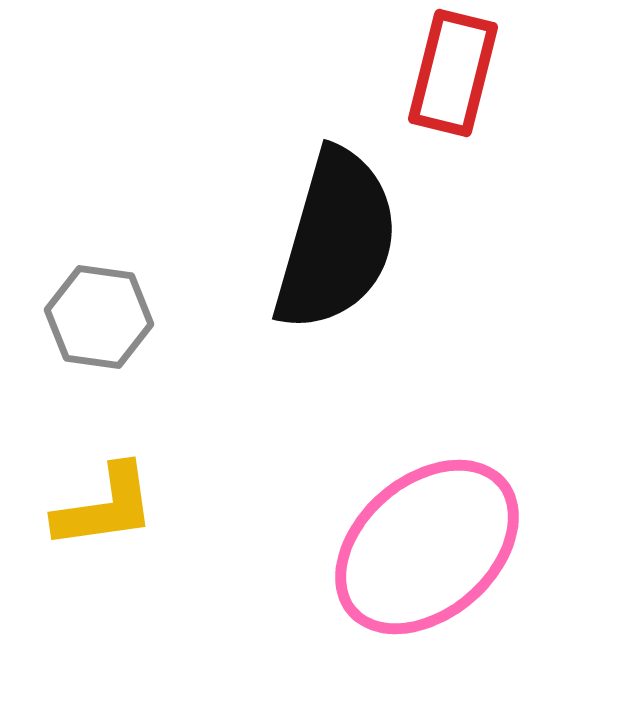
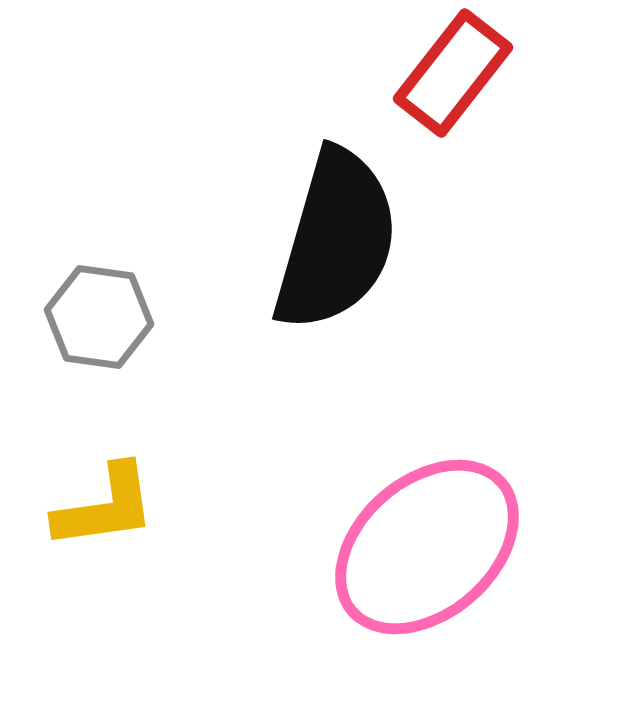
red rectangle: rotated 24 degrees clockwise
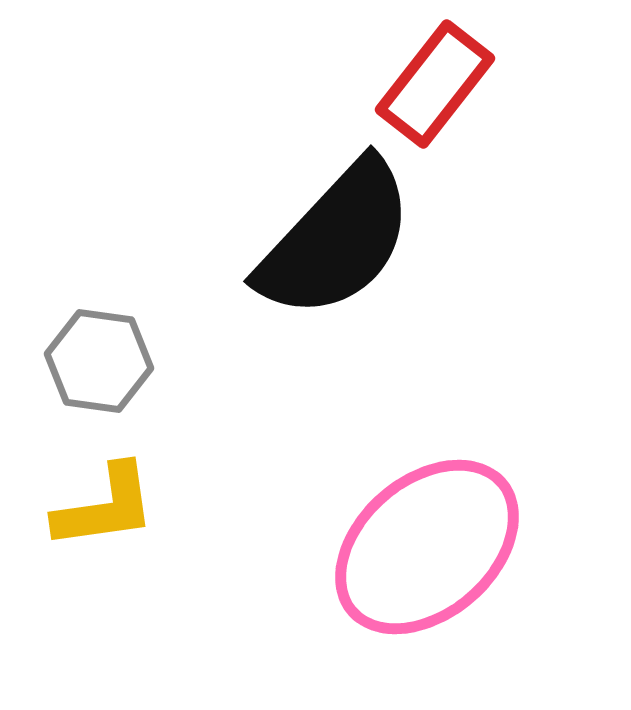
red rectangle: moved 18 px left, 11 px down
black semicircle: rotated 27 degrees clockwise
gray hexagon: moved 44 px down
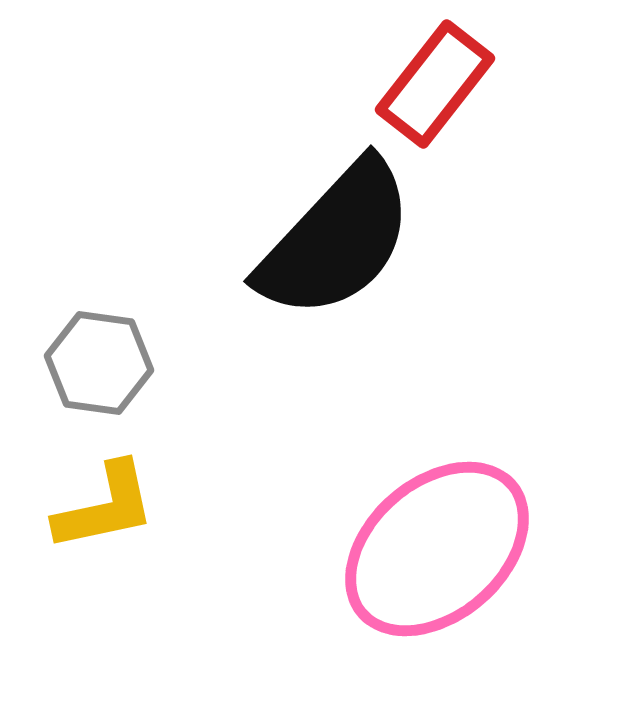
gray hexagon: moved 2 px down
yellow L-shape: rotated 4 degrees counterclockwise
pink ellipse: moved 10 px right, 2 px down
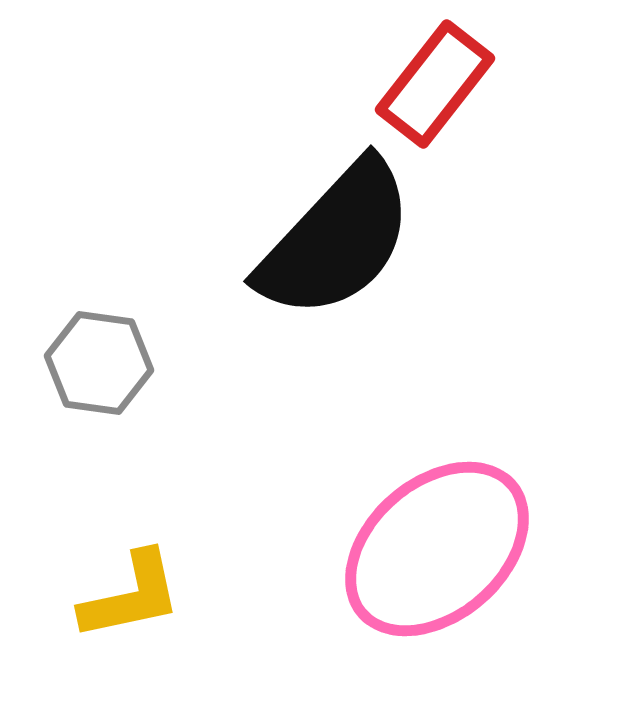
yellow L-shape: moved 26 px right, 89 px down
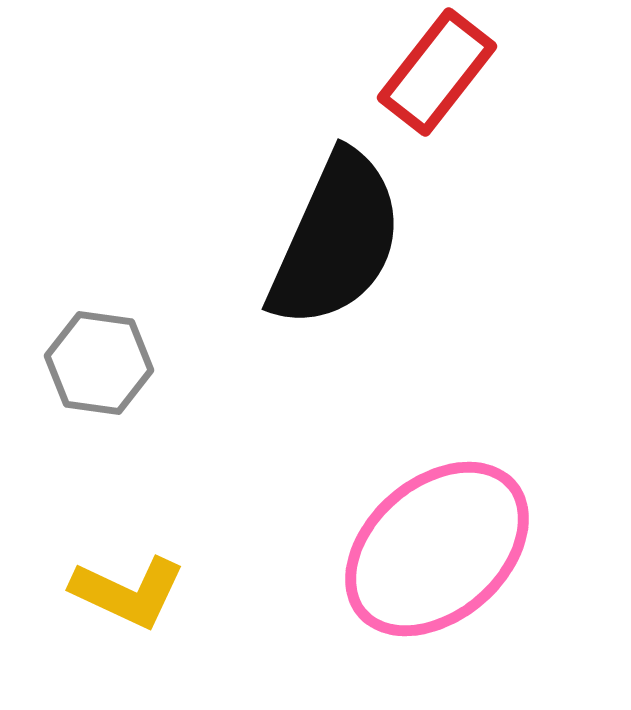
red rectangle: moved 2 px right, 12 px up
black semicircle: rotated 19 degrees counterclockwise
yellow L-shape: moved 3 px left, 4 px up; rotated 37 degrees clockwise
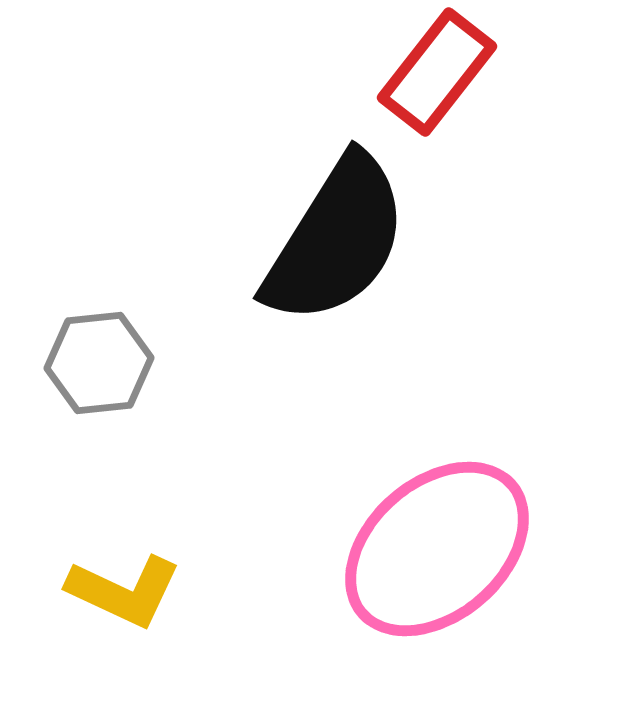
black semicircle: rotated 8 degrees clockwise
gray hexagon: rotated 14 degrees counterclockwise
yellow L-shape: moved 4 px left, 1 px up
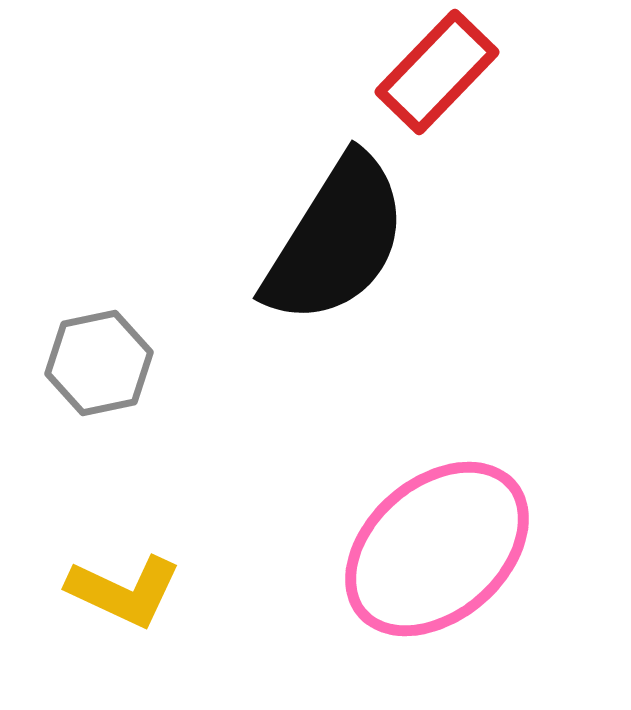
red rectangle: rotated 6 degrees clockwise
gray hexagon: rotated 6 degrees counterclockwise
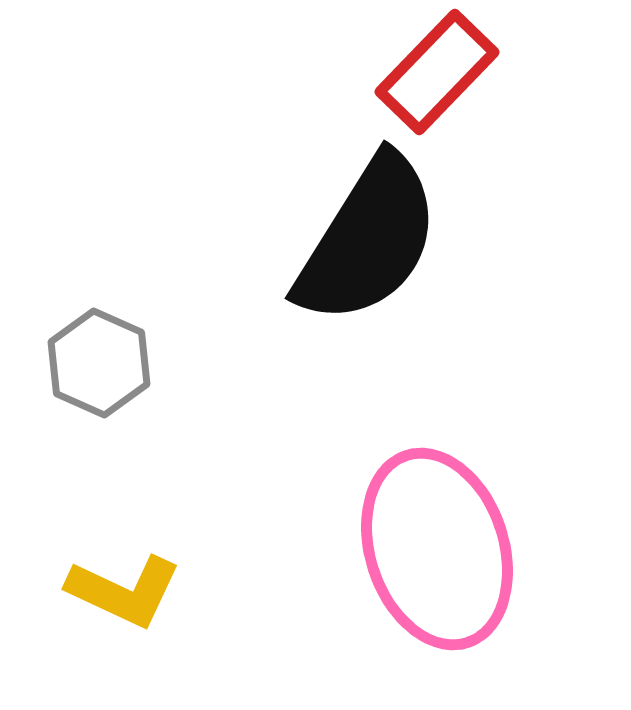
black semicircle: moved 32 px right
gray hexagon: rotated 24 degrees counterclockwise
pink ellipse: rotated 67 degrees counterclockwise
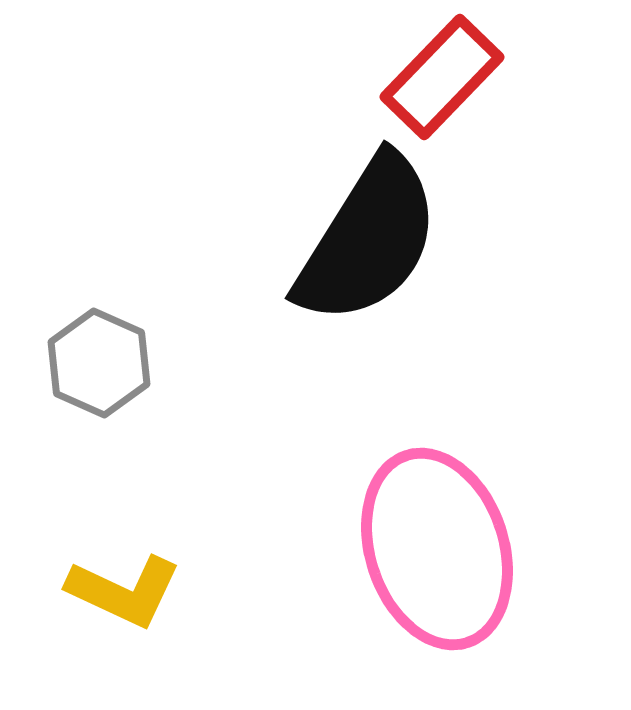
red rectangle: moved 5 px right, 5 px down
